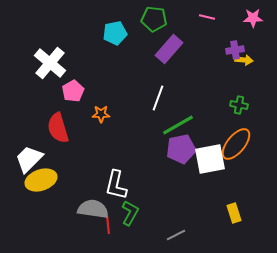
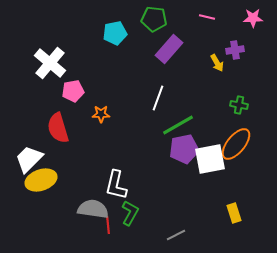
yellow arrow: moved 27 px left, 3 px down; rotated 54 degrees clockwise
pink pentagon: rotated 20 degrees clockwise
purple pentagon: moved 3 px right
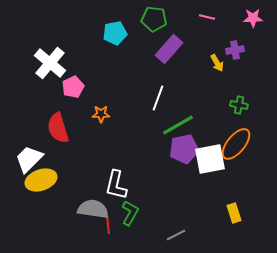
pink pentagon: moved 4 px up; rotated 15 degrees counterclockwise
